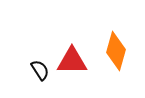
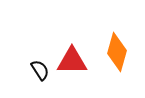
orange diamond: moved 1 px right, 1 px down
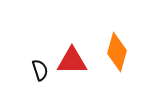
black semicircle: rotated 15 degrees clockwise
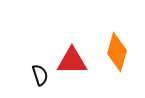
black semicircle: moved 5 px down
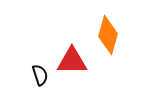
orange diamond: moved 9 px left, 17 px up
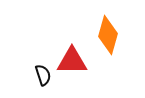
black semicircle: moved 3 px right
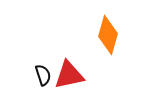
red triangle: moved 3 px left, 14 px down; rotated 12 degrees counterclockwise
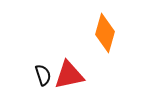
orange diamond: moved 3 px left, 2 px up
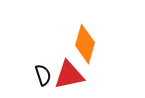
orange diamond: moved 20 px left, 11 px down
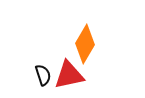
orange diamond: rotated 15 degrees clockwise
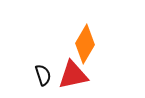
red triangle: moved 4 px right
